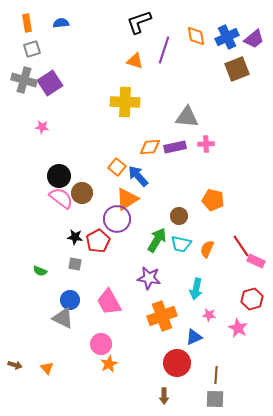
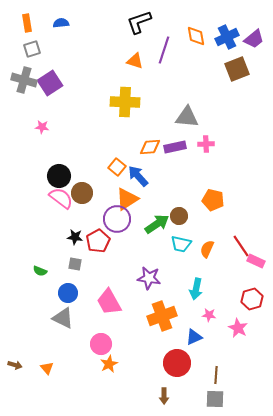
green arrow at (157, 240): moved 16 px up; rotated 25 degrees clockwise
blue circle at (70, 300): moved 2 px left, 7 px up
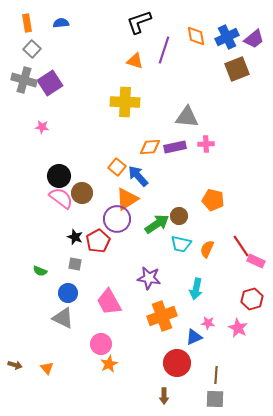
gray square at (32, 49): rotated 30 degrees counterclockwise
black star at (75, 237): rotated 14 degrees clockwise
pink star at (209, 315): moved 1 px left, 8 px down
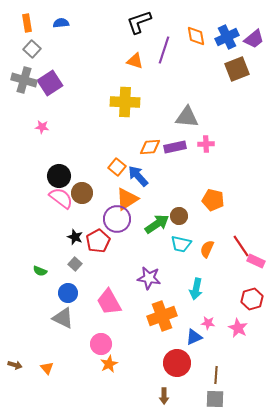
gray square at (75, 264): rotated 32 degrees clockwise
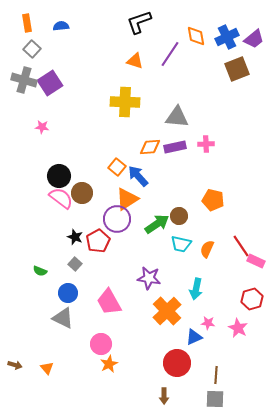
blue semicircle at (61, 23): moved 3 px down
purple line at (164, 50): moved 6 px right, 4 px down; rotated 16 degrees clockwise
gray triangle at (187, 117): moved 10 px left
orange cross at (162, 316): moved 5 px right, 5 px up; rotated 24 degrees counterclockwise
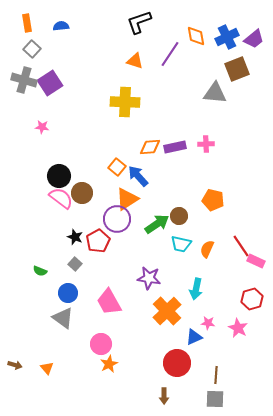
gray triangle at (177, 117): moved 38 px right, 24 px up
gray triangle at (63, 318): rotated 10 degrees clockwise
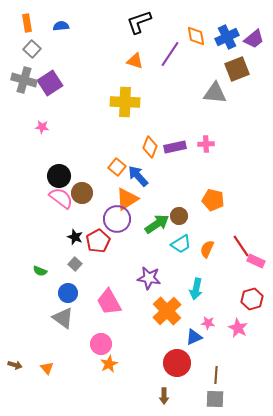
orange diamond at (150, 147): rotated 65 degrees counterclockwise
cyan trapezoid at (181, 244): rotated 45 degrees counterclockwise
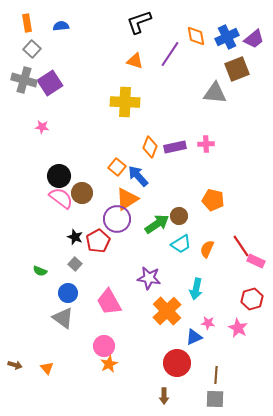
pink circle at (101, 344): moved 3 px right, 2 px down
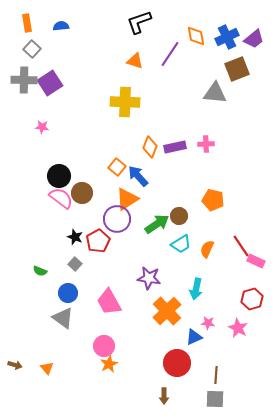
gray cross at (24, 80): rotated 15 degrees counterclockwise
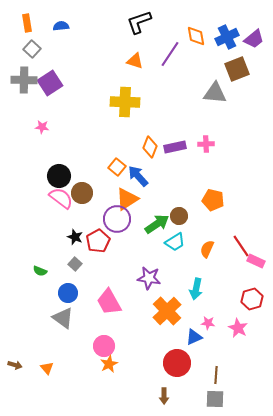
cyan trapezoid at (181, 244): moved 6 px left, 2 px up
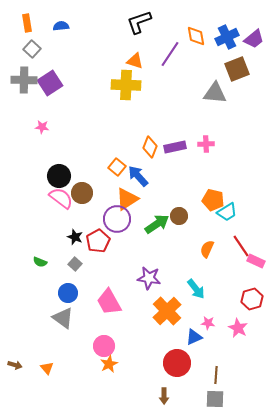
yellow cross at (125, 102): moved 1 px right, 17 px up
cyan trapezoid at (175, 242): moved 52 px right, 30 px up
green semicircle at (40, 271): moved 9 px up
cyan arrow at (196, 289): rotated 50 degrees counterclockwise
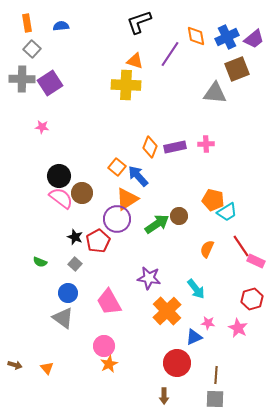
gray cross at (24, 80): moved 2 px left, 1 px up
